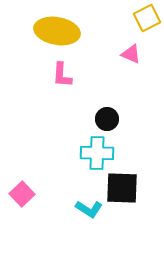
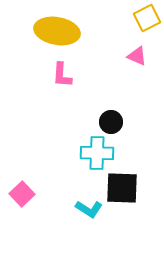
pink triangle: moved 6 px right, 2 px down
black circle: moved 4 px right, 3 px down
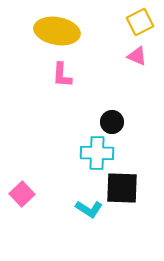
yellow square: moved 7 px left, 4 px down
black circle: moved 1 px right
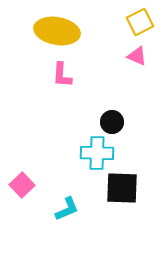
pink square: moved 9 px up
cyan L-shape: moved 22 px left; rotated 56 degrees counterclockwise
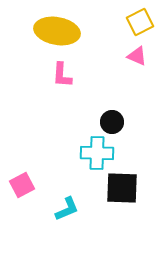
pink square: rotated 15 degrees clockwise
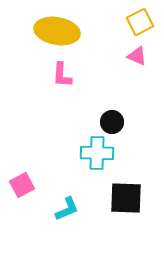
black square: moved 4 px right, 10 px down
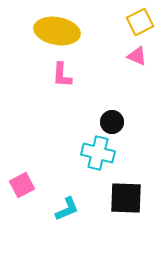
cyan cross: moved 1 px right; rotated 12 degrees clockwise
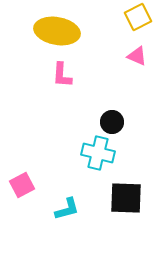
yellow square: moved 2 px left, 5 px up
cyan L-shape: rotated 8 degrees clockwise
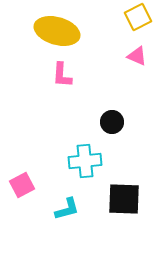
yellow ellipse: rotated 6 degrees clockwise
cyan cross: moved 13 px left, 8 px down; rotated 20 degrees counterclockwise
black square: moved 2 px left, 1 px down
